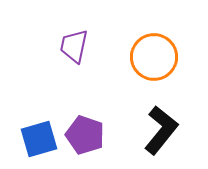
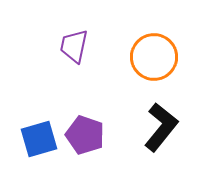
black L-shape: moved 3 px up
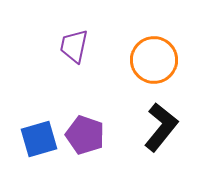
orange circle: moved 3 px down
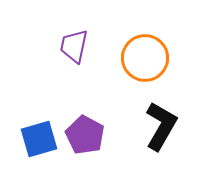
orange circle: moved 9 px left, 2 px up
black L-shape: moved 1 px up; rotated 9 degrees counterclockwise
purple pentagon: rotated 9 degrees clockwise
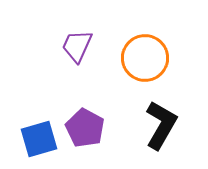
purple trapezoid: moved 3 px right; rotated 12 degrees clockwise
black L-shape: moved 1 px up
purple pentagon: moved 7 px up
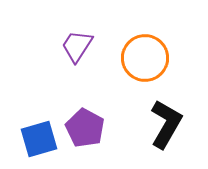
purple trapezoid: rotated 9 degrees clockwise
black L-shape: moved 5 px right, 1 px up
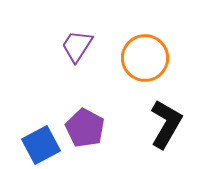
blue square: moved 2 px right, 6 px down; rotated 12 degrees counterclockwise
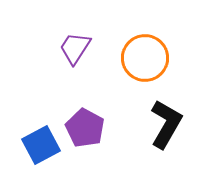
purple trapezoid: moved 2 px left, 2 px down
